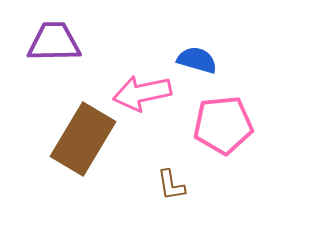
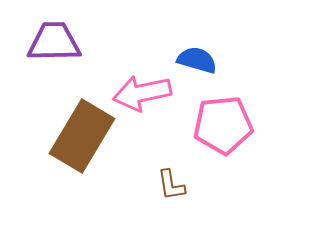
brown rectangle: moved 1 px left, 3 px up
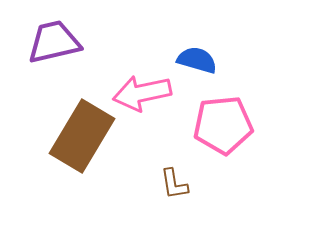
purple trapezoid: rotated 12 degrees counterclockwise
brown L-shape: moved 3 px right, 1 px up
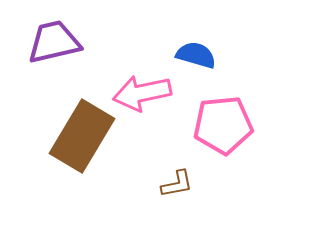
blue semicircle: moved 1 px left, 5 px up
brown L-shape: moved 3 px right; rotated 92 degrees counterclockwise
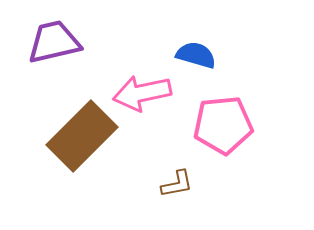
brown rectangle: rotated 14 degrees clockwise
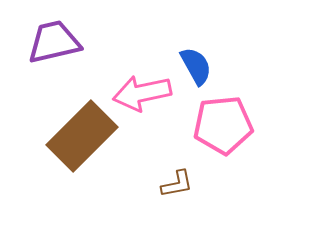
blue semicircle: moved 11 px down; rotated 45 degrees clockwise
